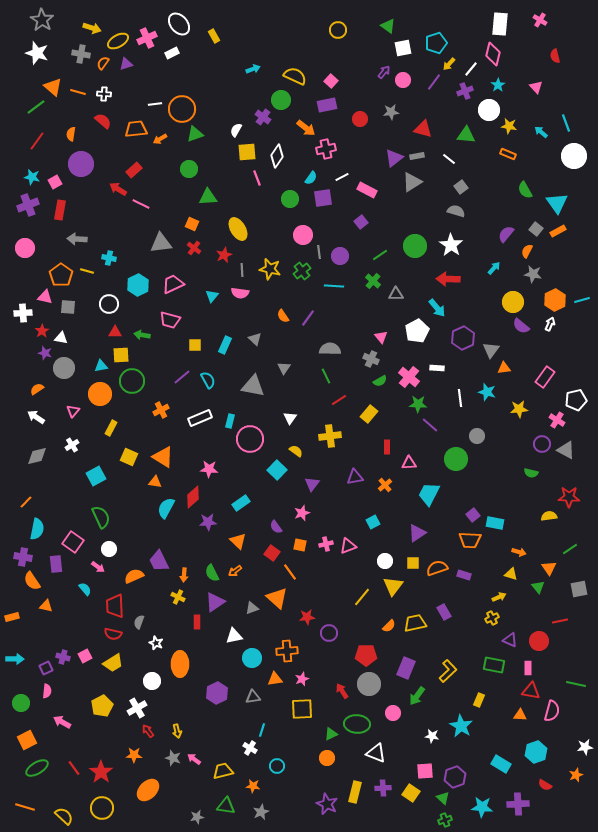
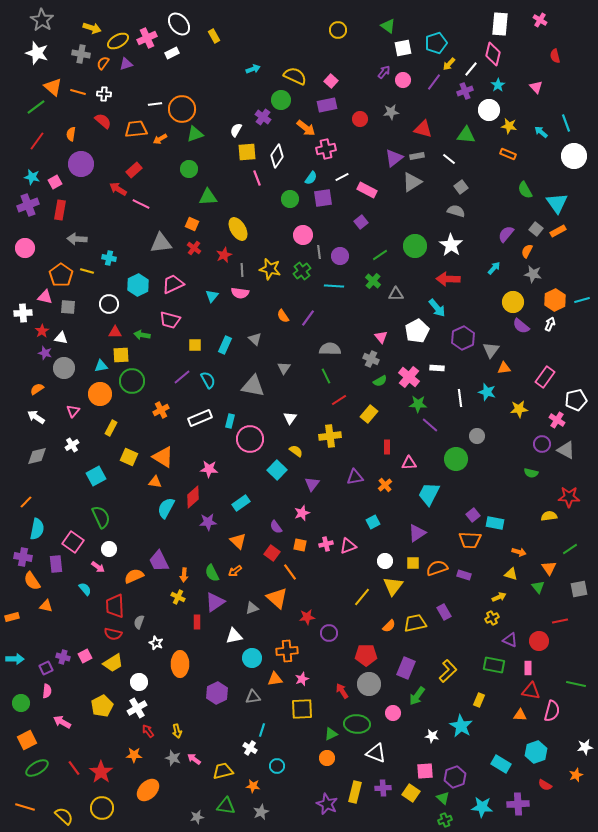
white circle at (152, 681): moved 13 px left, 1 px down
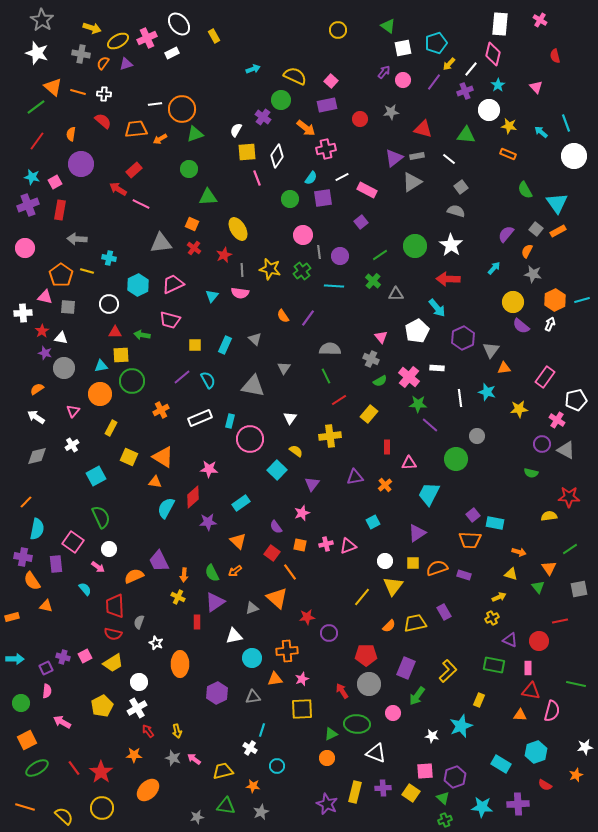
cyan star at (461, 726): rotated 20 degrees clockwise
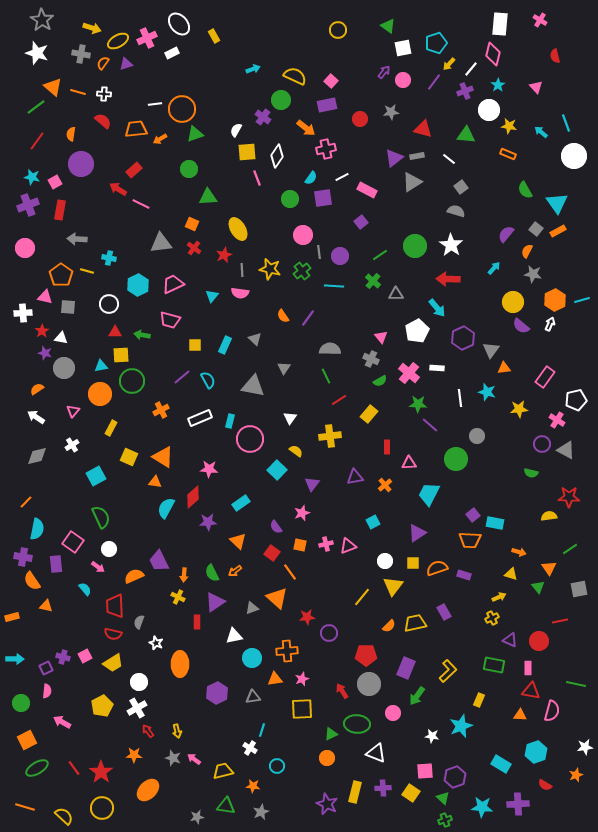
pink cross at (409, 377): moved 4 px up
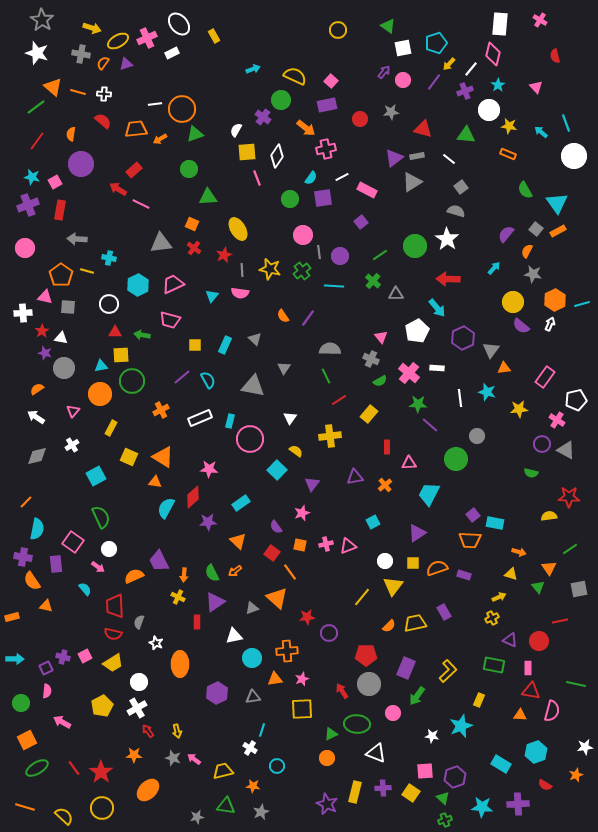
white star at (451, 245): moved 4 px left, 6 px up
cyan line at (582, 300): moved 4 px down
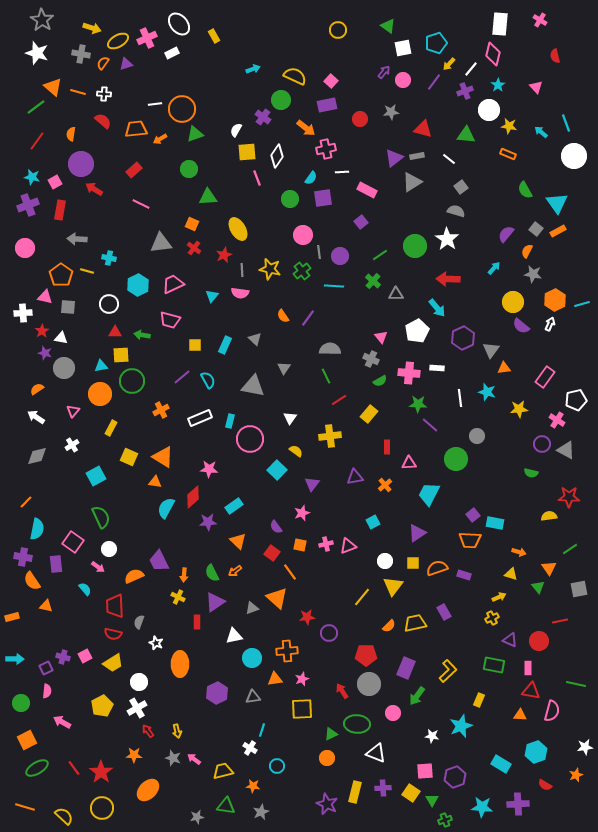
white line at (342, 177): moved 5 px up; rotated 24 degrees clockwise
red arrow at (118, 189): moved 24 px left
pink cross at (409, 373): rotated 35 degrees counterclockwise
cyan rectangle at (241, 503): moved 7 px left, 3 px down
green triangle at (443, 798): moved 11 px left, 2 px down; rotated 16 degrees clockwise
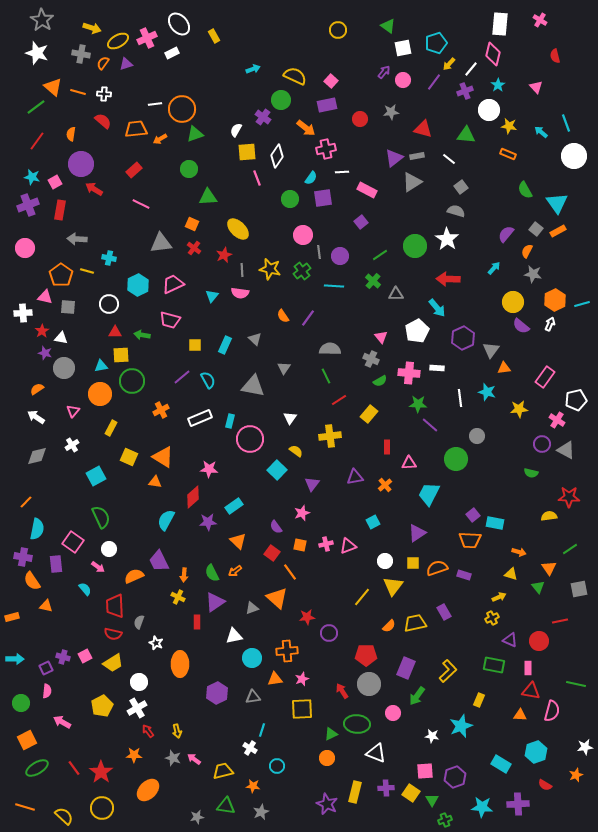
yellow ellipse at (238, 229): rotated 15 degrees counterclockwise
cyan semicircle at (166, 508): moved 12 px down
purple cross at (383, 788): moved 3 px right
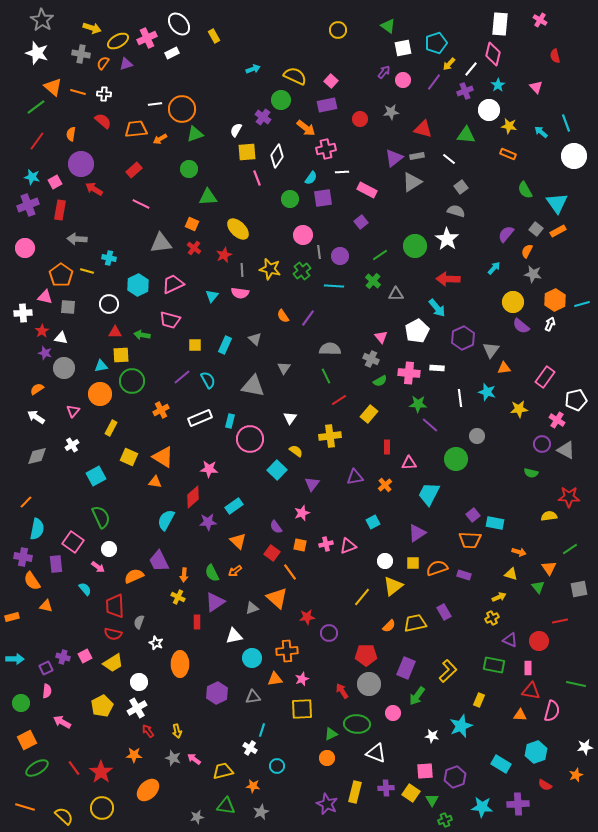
yellow triangle at (393, 586): rotated 15 degrees clockwise
